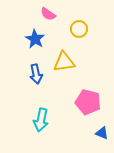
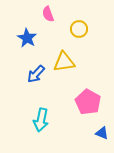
pink semicircle: rotated 35 degrees clockwise
blue star: moved 8 px left, 1 px up
blue arrow: rotated 54 degrees clockwise
pink pentagon: rotated 15 degrees clockwise
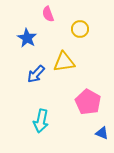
yellow circle: moved 1 px right
cyan arrow: moved 1 px down
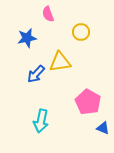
yellow circle: moved 1 px right, 3 px down
blue star: rotated 30 degrees clockwise
yellow triangle: moved 4 px left
blue triangle: moved 1 px right, 5 px up
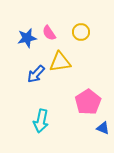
pink semicircle: moved 1 px right, 19 px down; rotated 14 degrees counterclockwise
pink pentagon: rotated 10 degrees clockwise
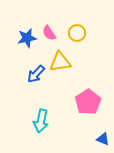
yellow circle: moved 4 px left, 1 px down
blue triangle: moved 11 px down
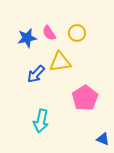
pink pentagon: moved 3 px left, 4 px up
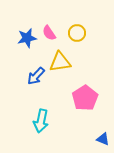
blue arrow: moved 2 px down
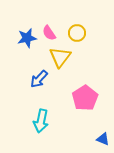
yellow triangle: moved 5 px up; rotated 45 degrees counterclockwise
blue arrow: moved 3 px right, 3 px down
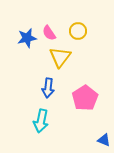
yellow circle: moved 1 px right, 2 px up
blue arrow: moved 9 px right, 9 px down; rotated 36 degrees counterclockwise
blue triangle: moved 1 px right, 1 px down
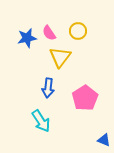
cyan arrow: rotated 45 degrees counterclockwise
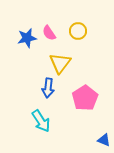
yellow triangle: moved 6 px down
